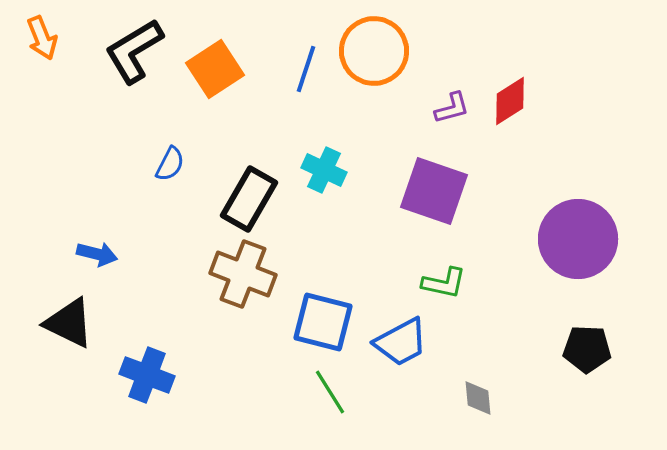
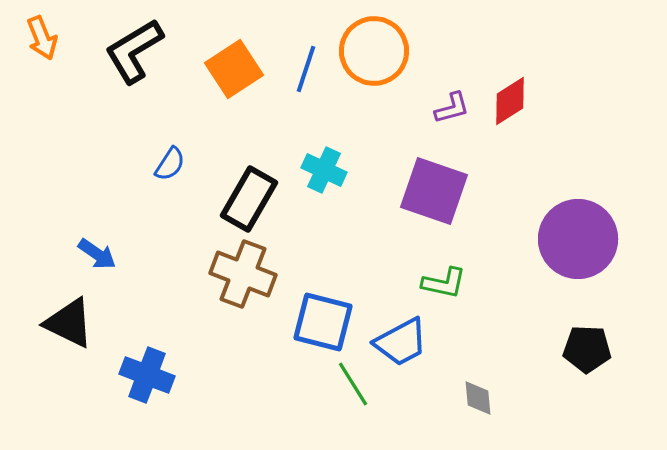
orange square: moved 19 px right
blue semicircle: rotated 6 degrees clockwise
blue arrow: rotated 21 degrees clockwise
green line: moved 23 px right, 8 px up
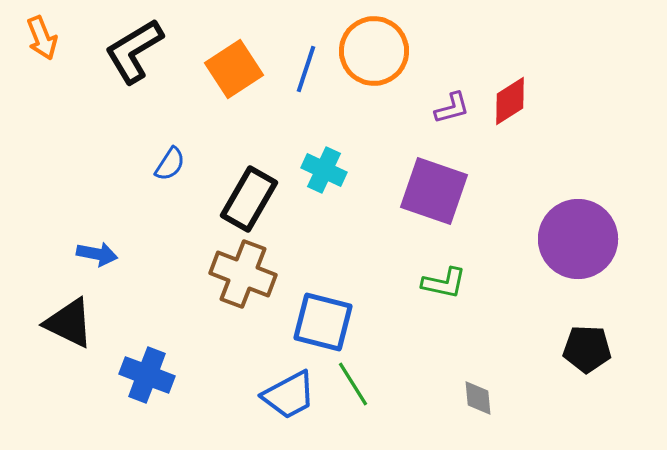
blue arrow: rotated 24 degrees counterclockwise
blue trapezoid: moved 112 px left, 53 px down
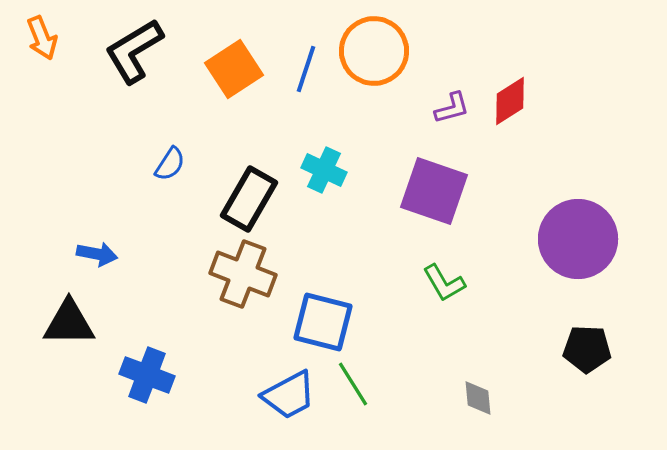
green L-shape: rotated 48 degrees clockwise
black triangle: rotated 26 degrees counterclockwise
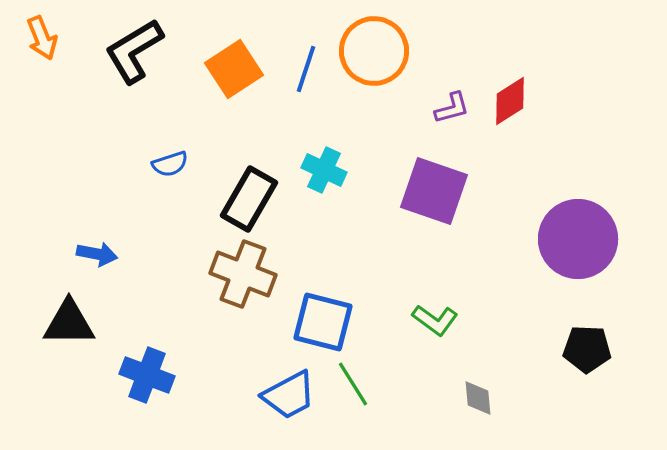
blue semicircle: rotated 39 degrees clockwise
green L-shape: moved 9 px left, 37 px down; rotated 24 degrees counterclockwise
